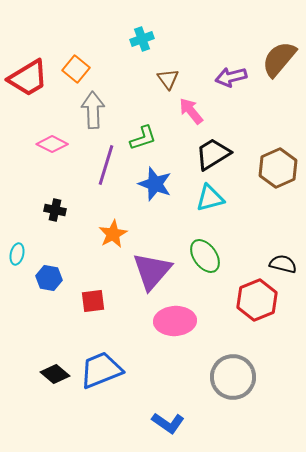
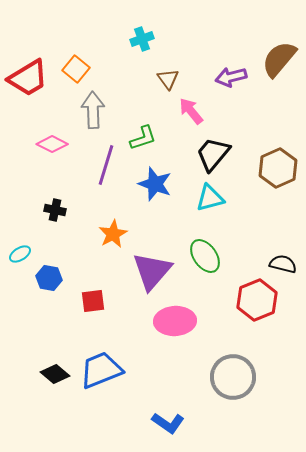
black trapezoid: rotated 18 degrees counterclockwise
cyan ellipse: moved 3 px right; rotated 45 degrees clockwise
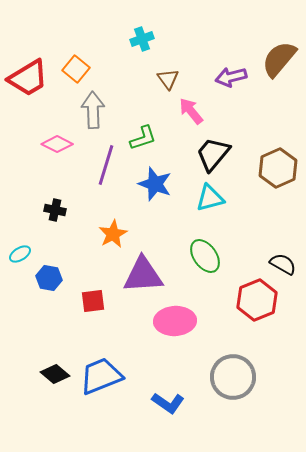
pink diamond: moved 5 px right
black semicircle: rotated 16 degrees clockwise
purple triangle: moved 9 px left, 4 px down; rotated 45 degrees clockwise
blue trapezoid: moved 6 px down
blue L-shape: moved 20 px up
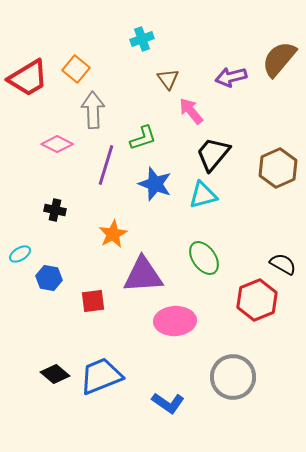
cyan triangle: moved 7 px left, 3 px up
green ellipse: moved 1 px left, 2 px down
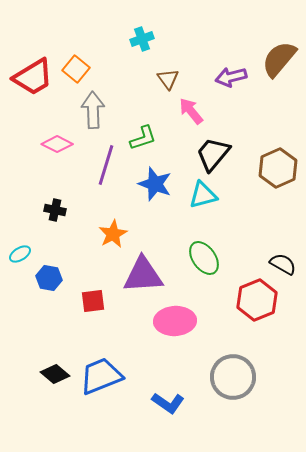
red trapezoid: moved 5 px right, 1 px up
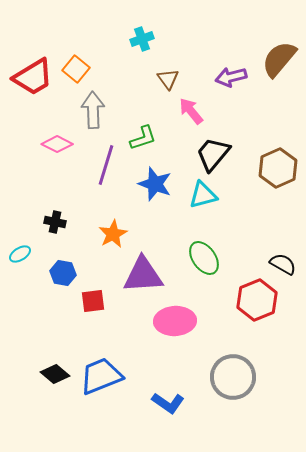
black cross: moved 12 px down
blue hexagon: moved 14 px right, 5 px up
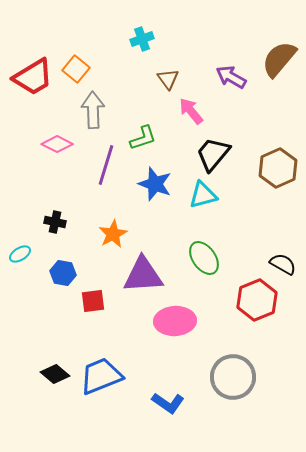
purple arrow: rotated 44 degrees clockwise
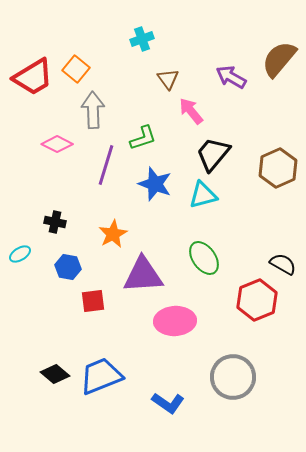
blue hexagon: moved 5 px right, 6 px up
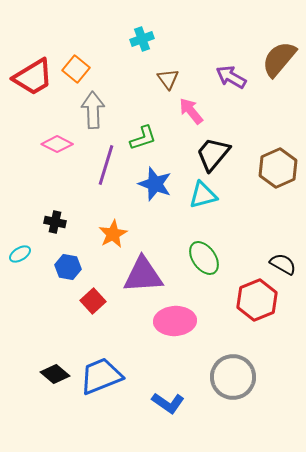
red square: rotated 35 degrees counterclockwise
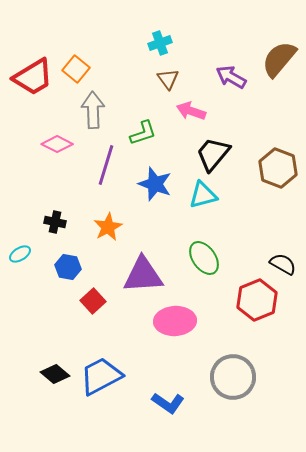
cyan cross: moved 18 px right, 4 px down
pink arrow: rotated 32 degrees counterclockwise
green L-shape: moved 5 px up
brown hexagon: rotated 15 degrees counterclockwise
orange star: moved 5 px left, 7 px up
blue trapezoid: rotated 6 degrees counterclockwise
